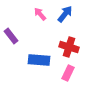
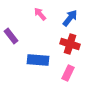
blue arrow: moved 5 px right, 4 px down
red cross: moved 1 px right, 3 px up
blue rectangle: moved 1 px left
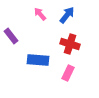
blue arrow: moved 3 px left, 3 px up
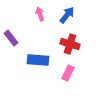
pink arrow: rotated 24 degrees clockwise
purple rectangle: moved 2 px down
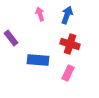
blue arrow: rotated 18 degrees counterclockwise
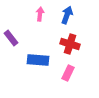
pink arrow: rotated 24 degrees clockwise
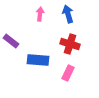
blue arrow: moved 1 px right, 1 px up; rotated 36 degrees counterclockwise
purple rectangle: moved 3 px down; rotated 14 degrees counterclockwise
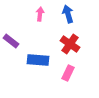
red cross: rotated 18 degrees clockwise
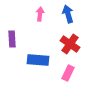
purple rectangle: moved 1 px right, 2 px up; rotated 49 degrees clockwise
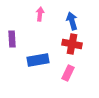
blue arrow: moved 4 px right, 7 px down
red cross: moved 2 px right; rotated 24 degrees counterclockwise
blue rectangle: rotated 15 degrees counterclockwise
